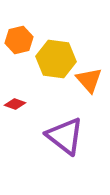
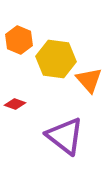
orange hexagon: rotated 24 degrees counterclockwise
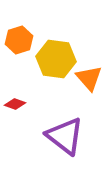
orange hexagon: rotated 20 degrees clockwise
orange triangle: moved 2 px up
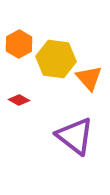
orange hexagon: moved 4 px down; rotated 12 degrees counterclockwise
red diamond: moved 4 px right, 4 px up; rotated 10 degrees clockwise
purple triangle: moved 10 px right
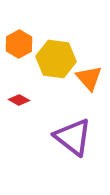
purple triangle: moved 2 px left, 1 px down
